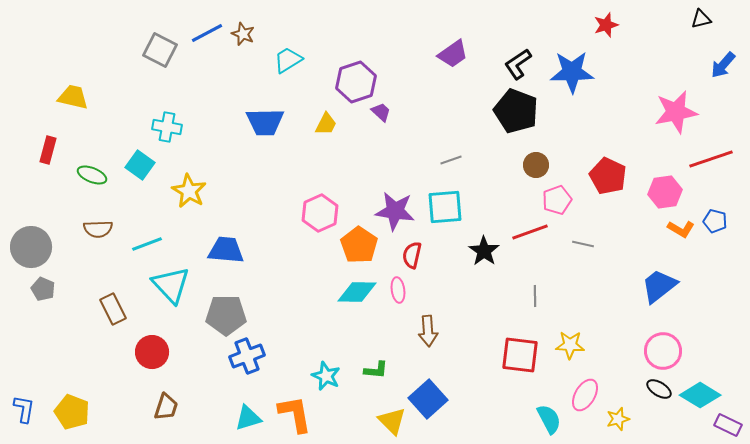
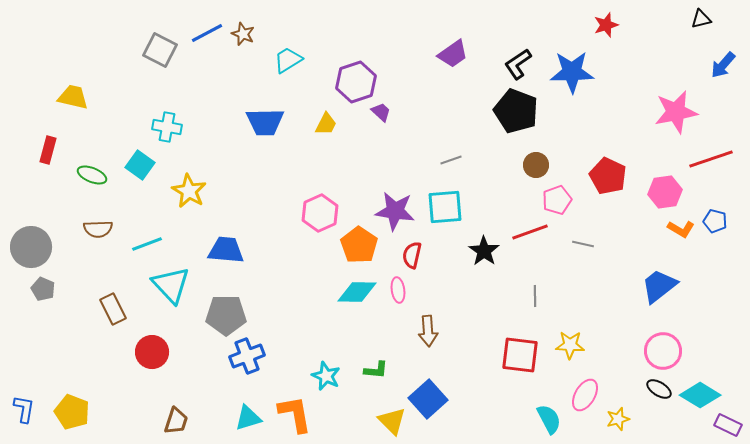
brown trapezoid at (166, 407): moved 10 px right, 14 px down
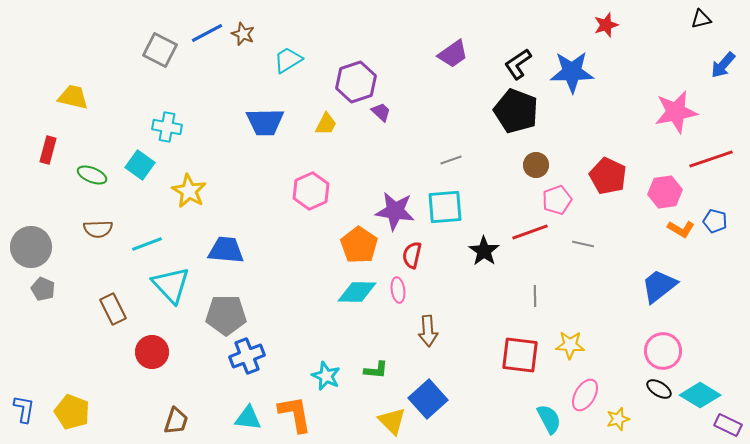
pink hexagon at (320, 213): moved 9 px left, 22 px up
cyan triangle at (248, 418): rotated 24 degrees clockwise
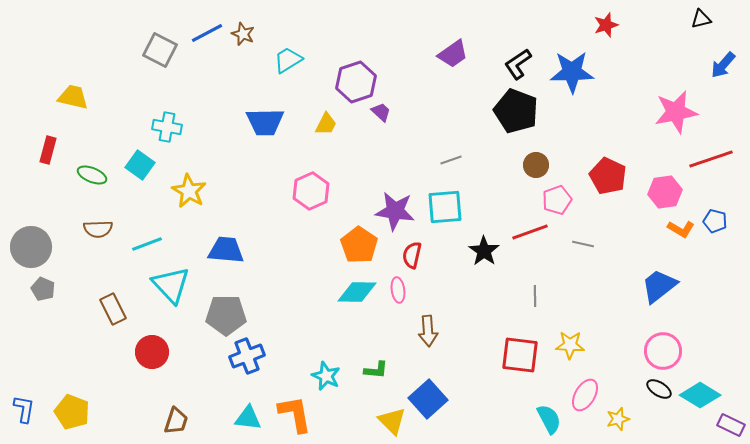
purple rectangle at (728, 425): moved 3 px right
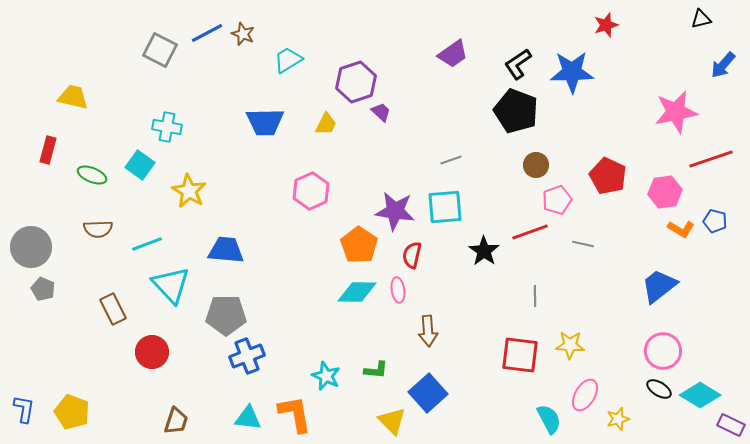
blue square at (428, 399): moved 6 px up
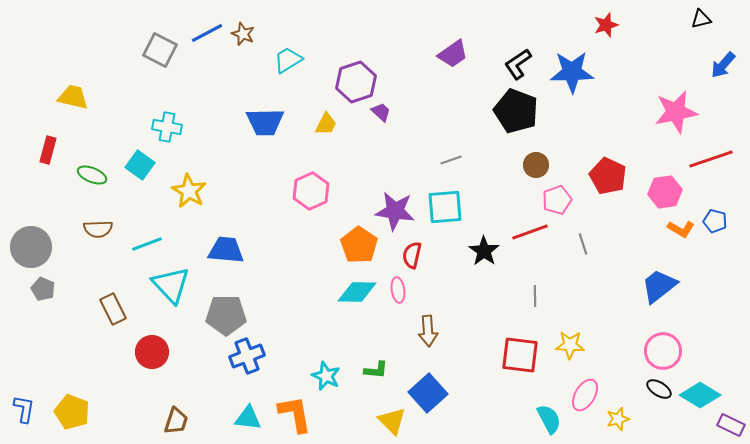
gray line at (583, 244): rotated 60 degrees clockwise
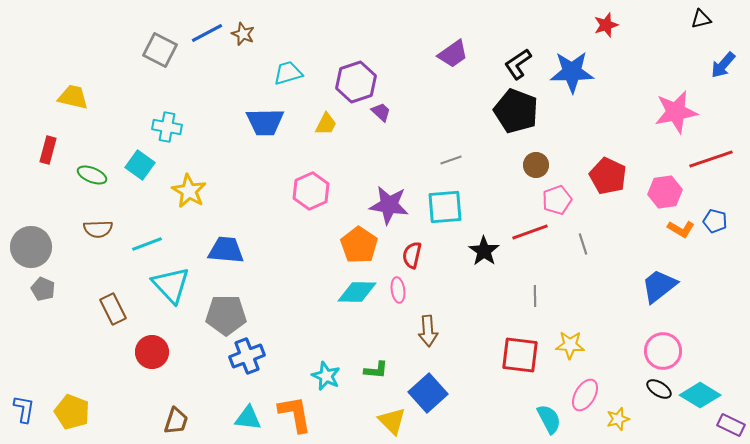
cyan trapezoid at (288, 60): moved 13 px down; rotated 16 degrees clockwise
purple star at (395, 211): moved 6 px left, 6 px up
